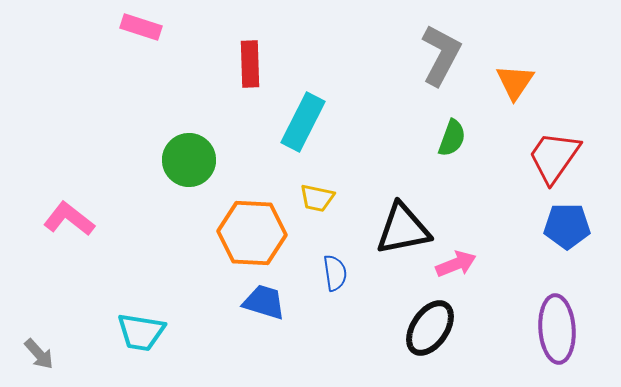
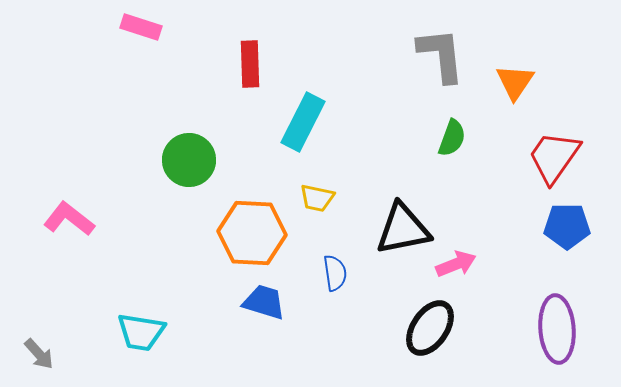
gray L-shape: rotated 34 degrees counterclockwise
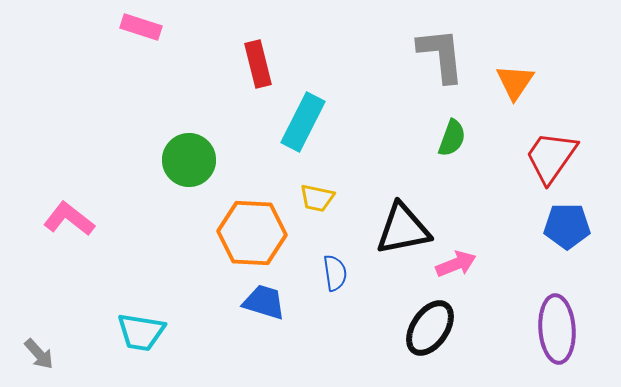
red rectangle: moved 8 px right; rotated 12 degrees counterclockwise
red trapezoid: moved 3 px left
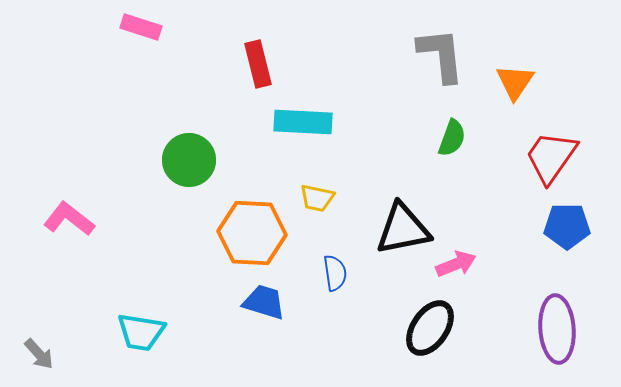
cyan rectangle: rotated 66 degrees clockwise
